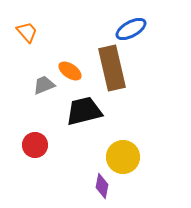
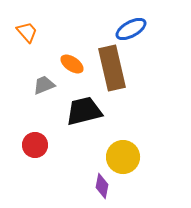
orange ellipse: moved 2 px right, 7 px up
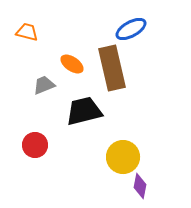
orange trapezoid: rotated 35 degrees counterclockwise
purple diamond: moved 38 px right
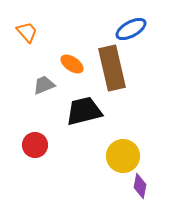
orange trapezoid: rotated 35 degrees clockwise
yellow circle: moved 1 px up
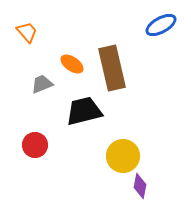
blue ellipse: moved 30 px right, 4 px up
gray trapezoid: moved 2 px left, 1 px up
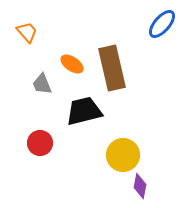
blue ellipse: moved 1 px right, 1 px up; rotated 20 degrees counterclockwise
gray trapezoid: rotated 90 degrees counterclockwise
red circle: moved 5 px right, 2 px up
yellow circle: moved 1 px up
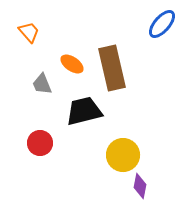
orange trapezoid: moved 2 px right
